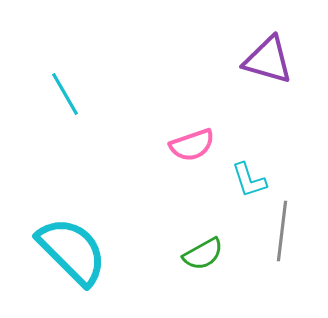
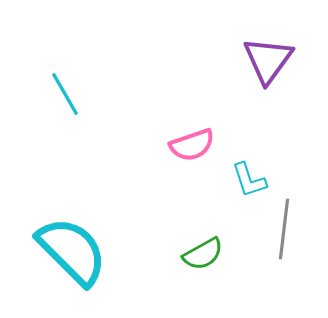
purple triangle: rotated 50 degrees clockwise
gray line: moved 2 px right, 2 px up
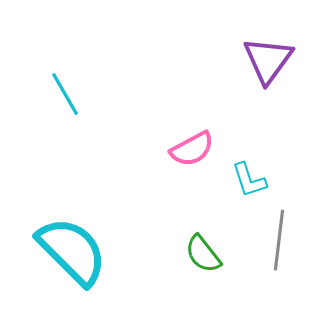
pink semicircle: moved 4 px down; rotated 9 degrees counterclockwise
gray line: moved 5 px left, 11 px down
green semicircle: rotated 81 degrees clockwise
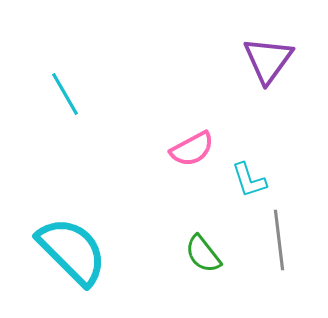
gray line: rotated 14 degrees counterclockwise
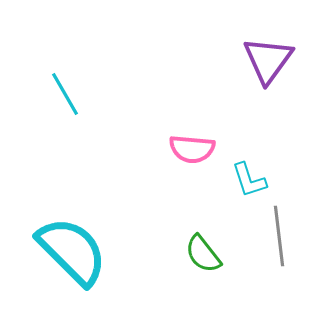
pink semicircle: rotated 33 degrees clockwise
gray line: moved 4 px up
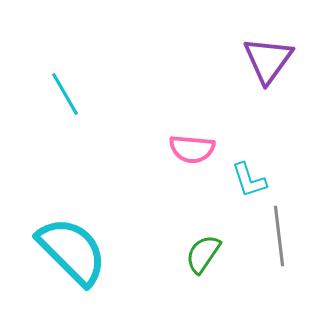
green semicircle: rotated 72 degrees clockwise
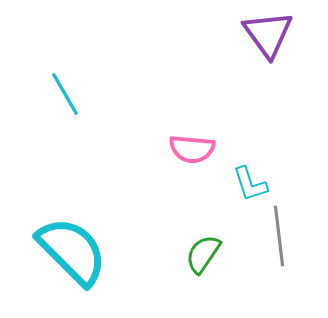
purple triangle: moved 26 px up; rotated 12 degrees counterclockwise
cyan L-shape: moved 1 px right, 4 px down
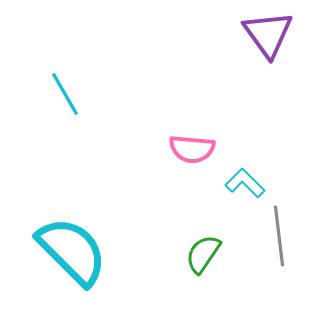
cyan L-shape: moved 5 px left, 1 px up; rotated 153 degrees clockwise
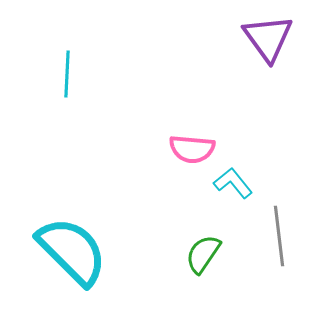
purple triangle: moved 4 px down
cyan line: moved 2 px right, 20 px up; rotated 33 degrees clockwise
cyan L-shape: moved 12 px left; rotated 6 degrees clockwise
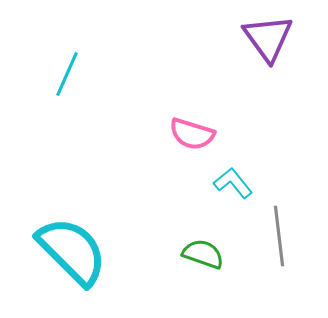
cyan line: rotated 21 degrees clockwise
pink semicircle: moved 15 px up; rotated 12 degrees clockwise
green semicircle: rotated 75 degrees clockwise
